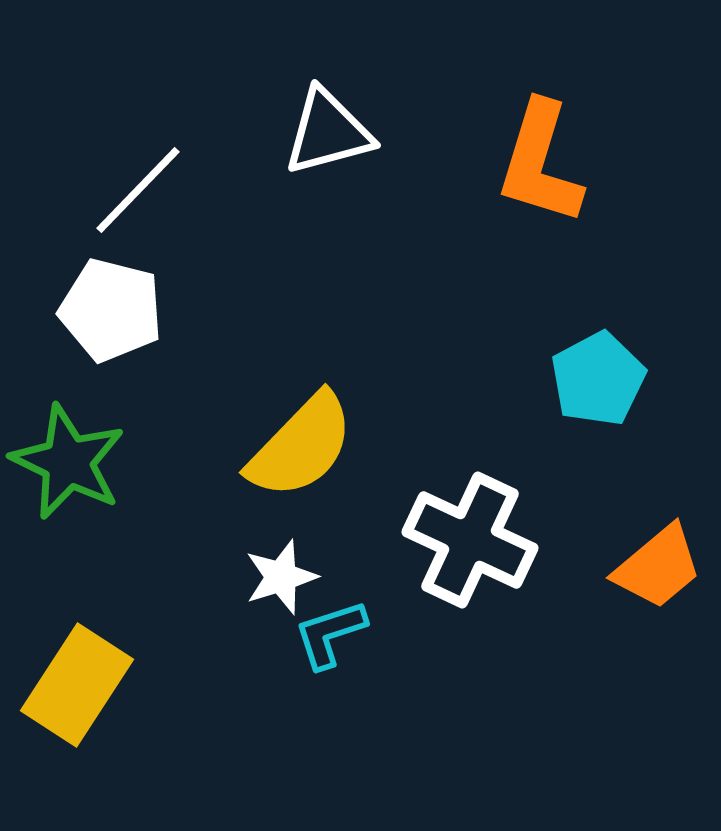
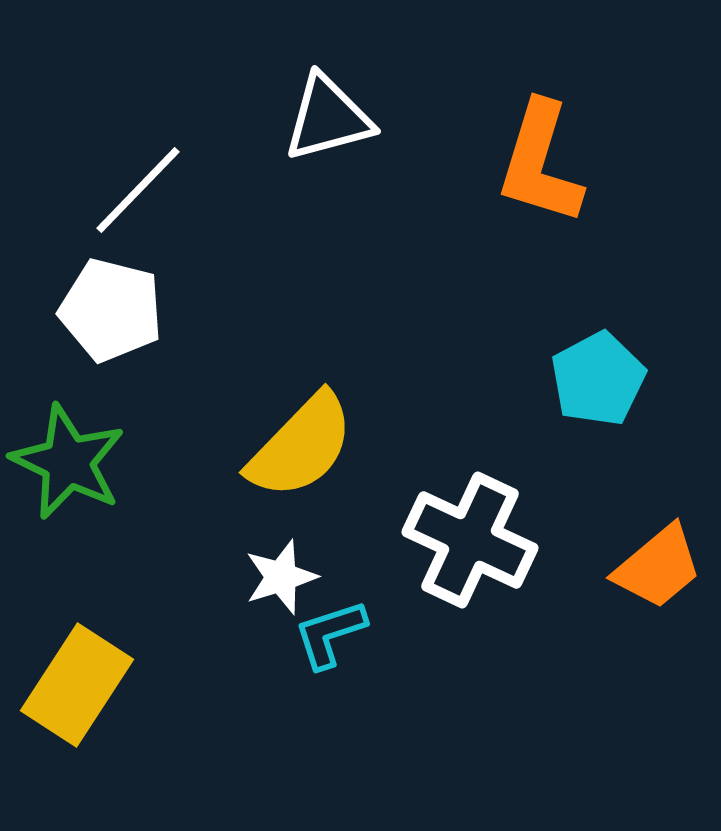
white triangle: moved 14 px up
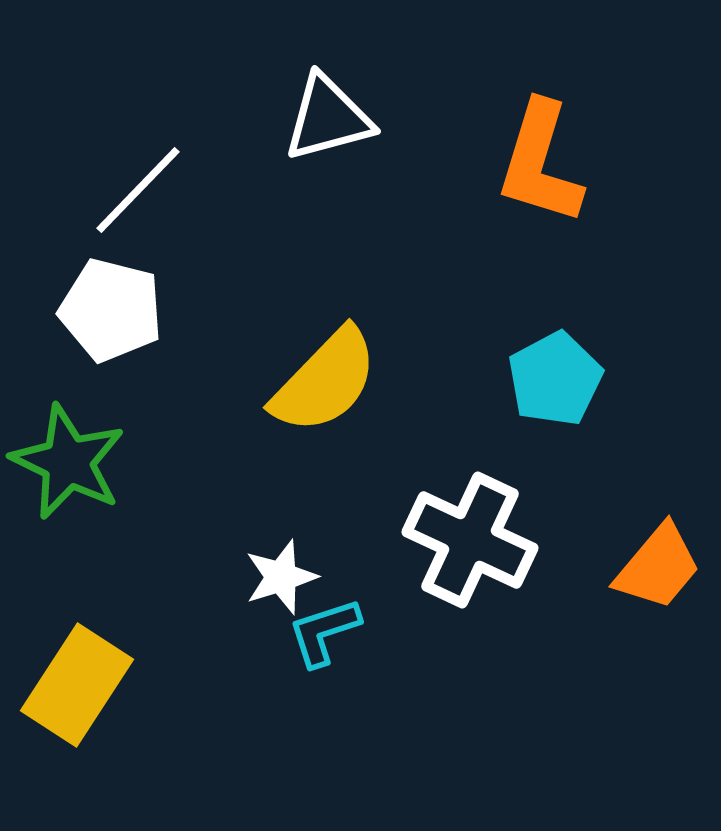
cyan pentagon: moved 43 px left
yellow semicircle: moved 24 px right, 65 px up
orange trapezoid: rotated 10 degrees counterclockwise
cyan L-shape: moved 6 px left, 2 px up
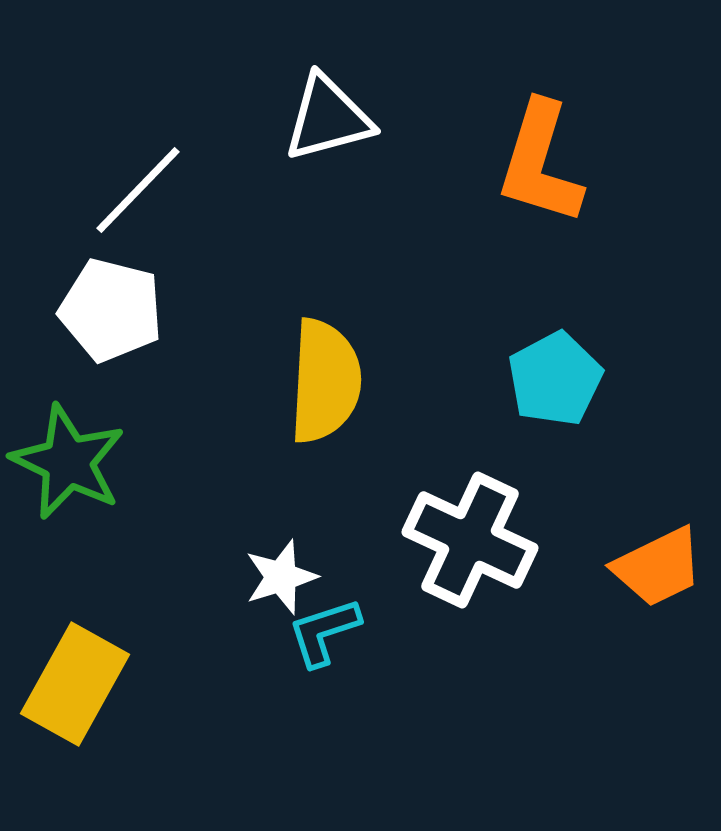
yellow semicircle: rotated 41 degrees counterclockwise
orange trapezoid: rotated 24 degrees clockwise
yellow rectangle: moved 2 px left, 1 px up; rotated 4 degrees counterclockwise
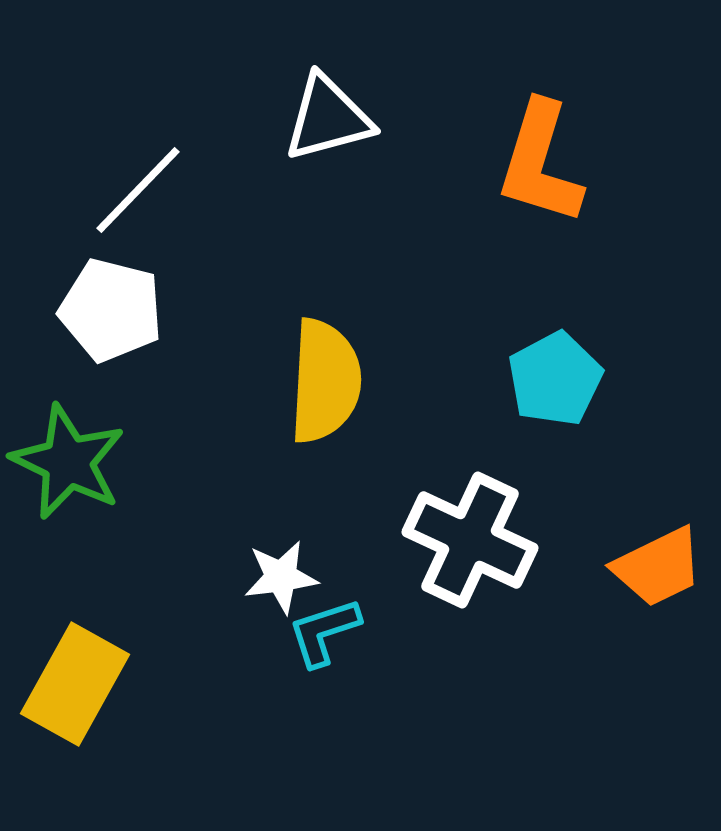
white star: rotated 10 degrees clockwise
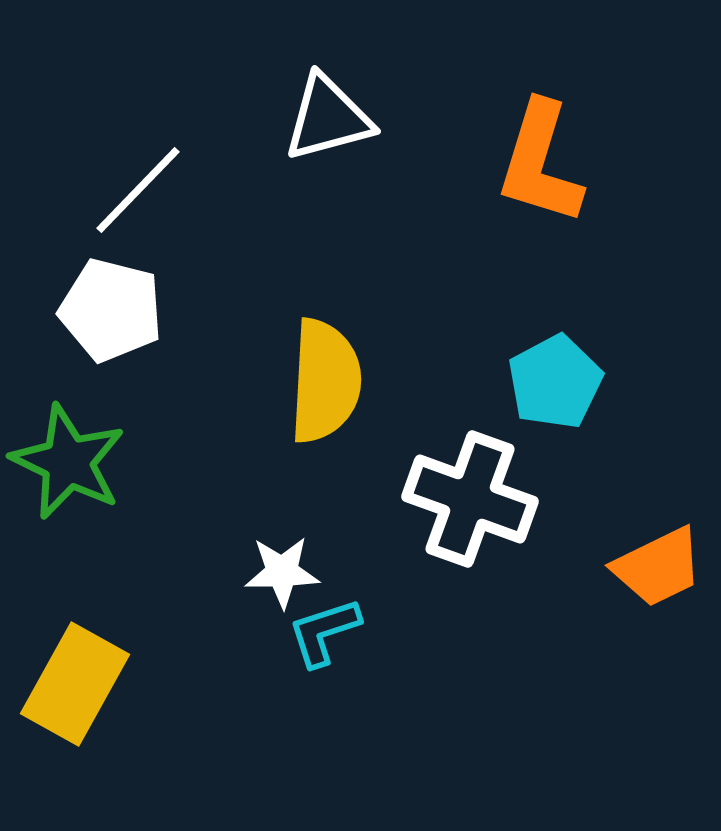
cyan pentagon: moved 3 px down
white cross: moved 41 px up; rotated 5 degrees counterclockwise
white star: moved 1 px right, 5 px up; rotated 6 degrees clockwise
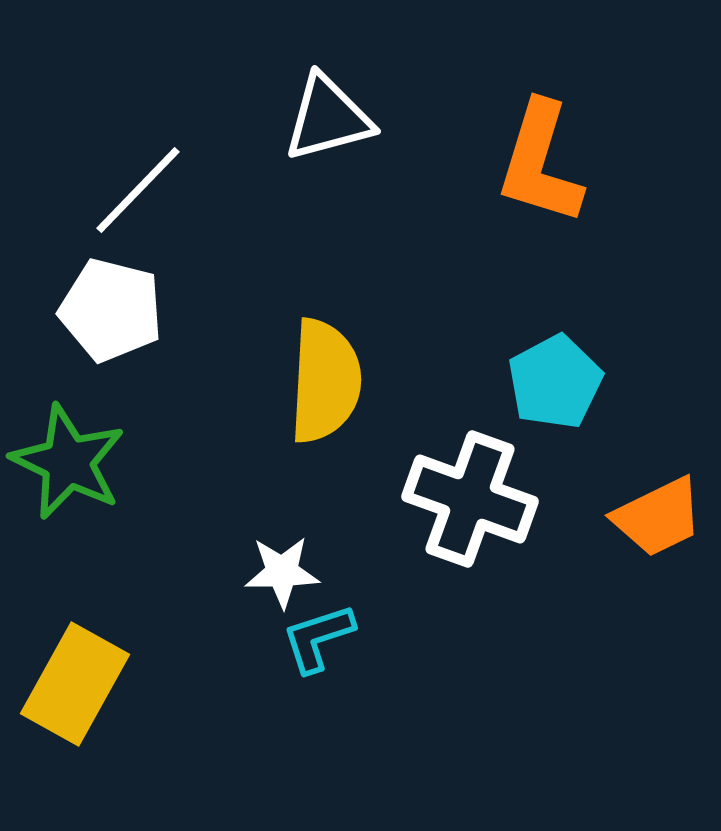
orange trapezoid: moved 50 px up
cyan L-shape: moved 6 px left, 6 px down
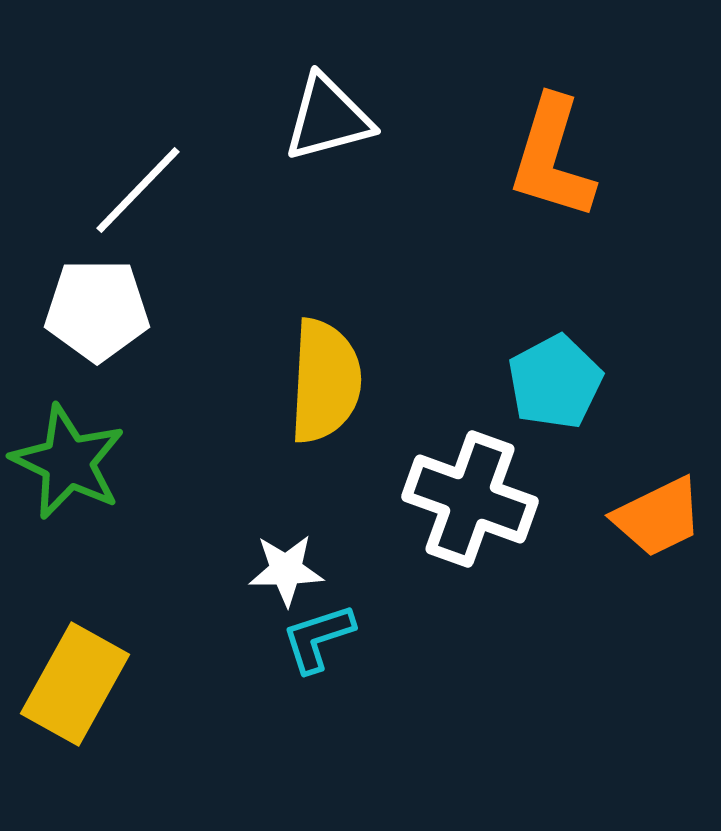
orange L-shape: moved 12 px right, 5 px up
white pentagon: moved 14 px left; rotated 14 degrees counterclockwise
white star: moved 4 px right, 2 px up
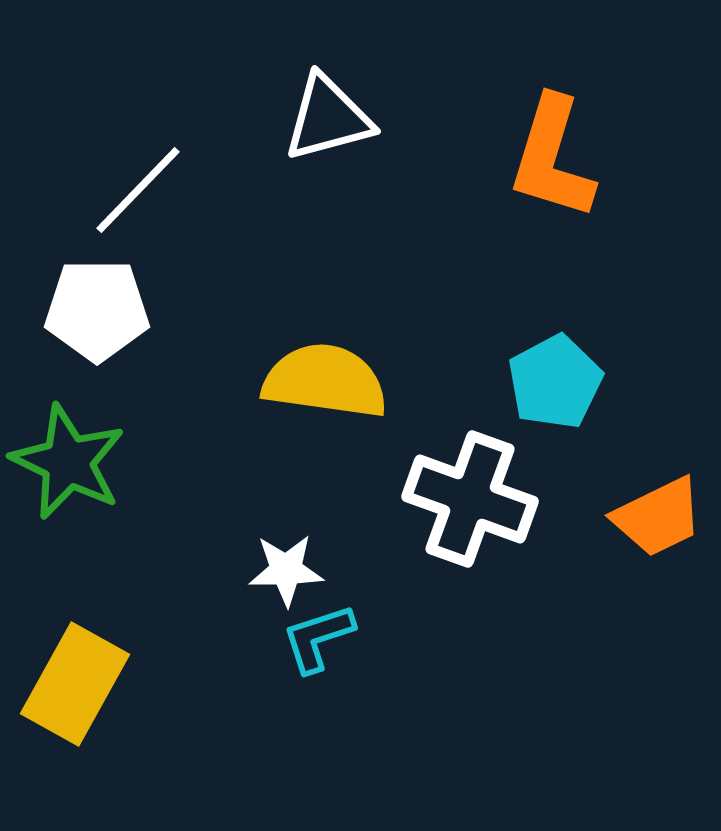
yellow semicircle: rotated 85 degrees counterclockwise
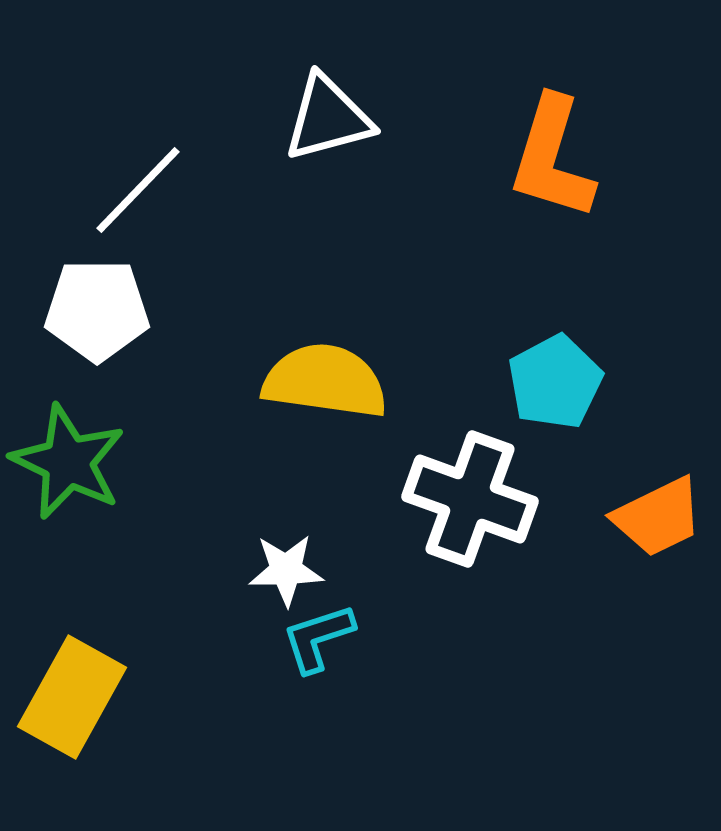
yellow rectangle: moved 3 px left, 13 px down
